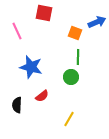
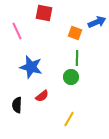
green line: moved 1 px left, 1 px down
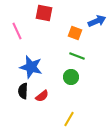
blue arrow: moved 1 px up
green line: moved 2 px up; rotated 70 degrees counterclockwise
black semicircle: moved 6 px right, 14 px up
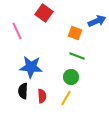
red square: rotated 24 degrees clockwise
blue star: rotated 10 degrees counterclockwise
red semicircle: rotated 56 degrees counterclockwise
yellow line: moved 3 px left, 21 px up
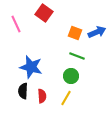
blue arrow: moved 11 px down
pink line: moved 1 px left, 7 px up
blue star: rotated 10 degrees clockwise
green circle: moved 1 px up
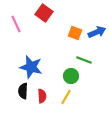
green line: moved 7 px right, 4 px down
yellow line: moved 1 px up
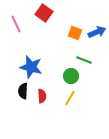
yellow line: moved 4 px right, 1 px down
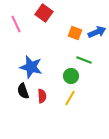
black semicircle: rotated 21 degrees counterclockwise
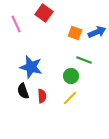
yellow line: rotated 14 degrees clockwise
